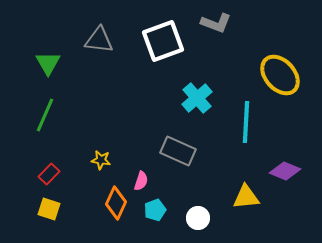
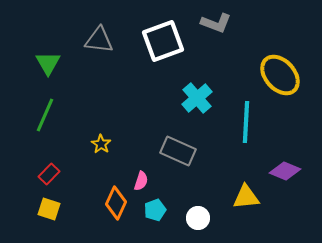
yellow star: moved 16 px up; rotated 24 degrees clockwise
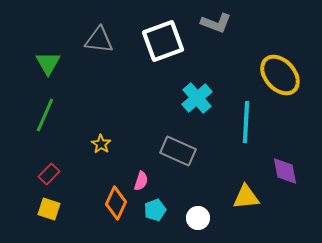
purple diamond: rotated 56 degrees clockwise
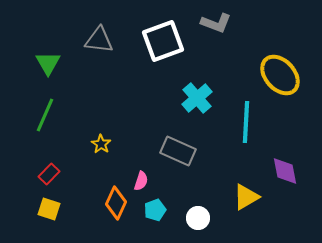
yellow triangle: rotated 24 degrees counterclockwise
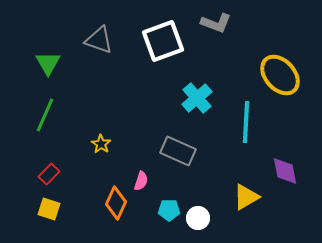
gray triangle: rotated 12 degrees clockwise
cyan pentagon: moved 14 px right; rotated 20 degrees clockwise
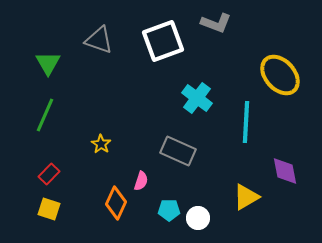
cyan cross: rotated 12 degrees counterclockwise
